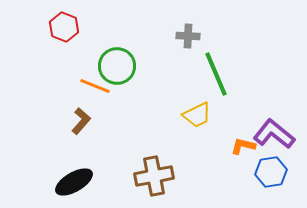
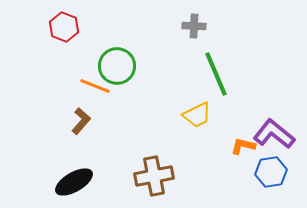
gray cross: moved 6 px right, 10 px up
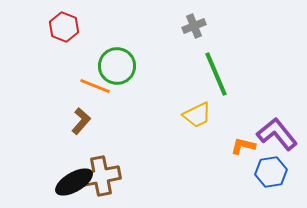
gray cross: rotated 25 degrees counterclockwise
purple L-shape: moved 3 px right; rotated 12 degrees clockwise
brown cross: moved 53 px left
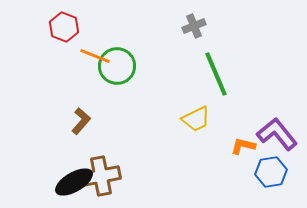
orange line: moved 30 px up
yellow trapezoid: moved 1 px left, 4 px down
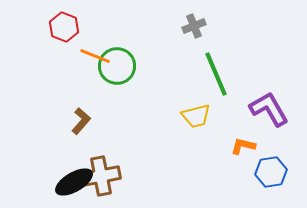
yellow trapezoid: moved 3 px up; rotated 12 degrees clockwise
purple L-shape: moved 8 px left, 25 px up; rotated 9 degrees clockwise
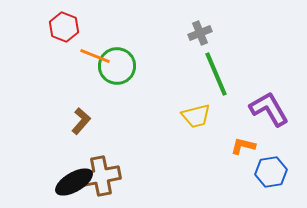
gray cross: moved 6 px right, 7 px down
